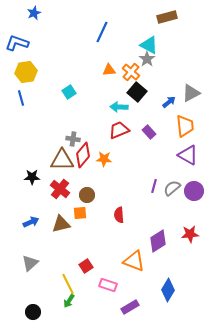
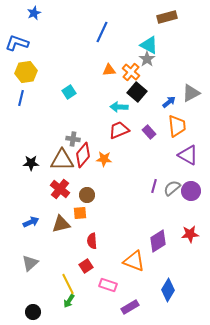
blue line at (21, 98): rotated 28 degrees clockwise
orange trapezoid at (185, 126): moved 8 px left
black star at (32, 177): moved 1 px left, 14 px up
purple circle at (194, 191): moved 3 px left
red semicircle at (119, 215): moved 27 px left, 26 px down
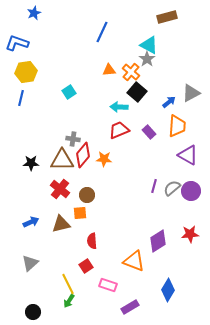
orange trapezoid at (177, 126): rotated 10 degrees clockwise
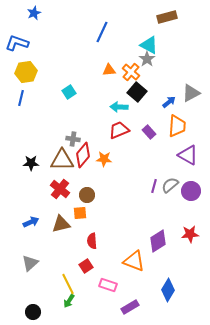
gray semicircle at (172, 188): moved 2 px left, 3 px up
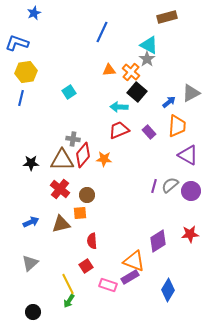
purple rectangle at (130, 307): moved 30 px up
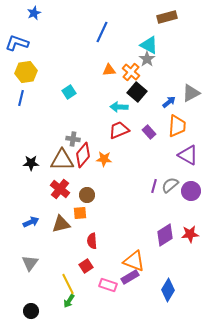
purple diamond at (158, 241): moved 7 px right, 6 px up
gray triangle at (30, 263): rotated 12 degrees counterclockwise
black circle at (33, 312): moved 2 px left, 1 px up
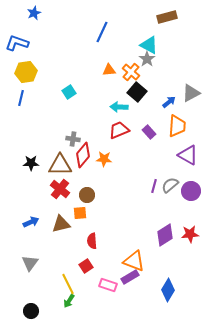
brown triangle at (62, 160): moved 2 px left, 5 px down
